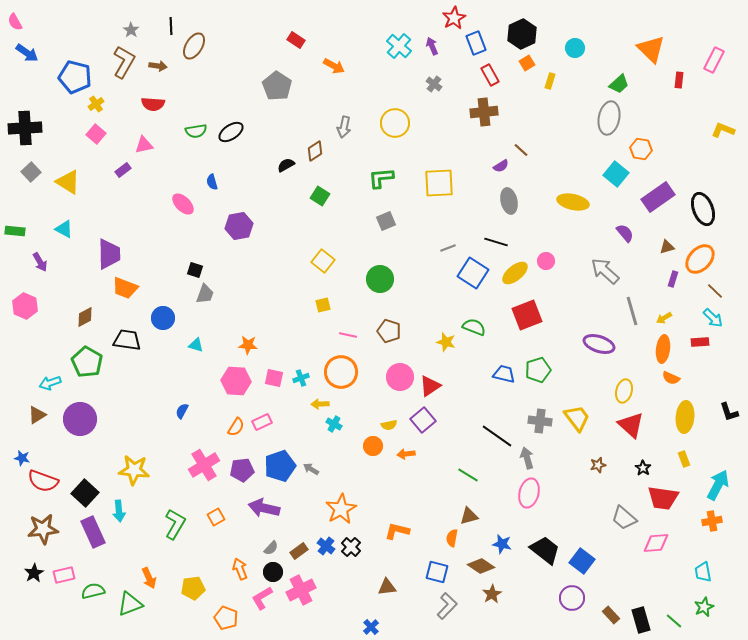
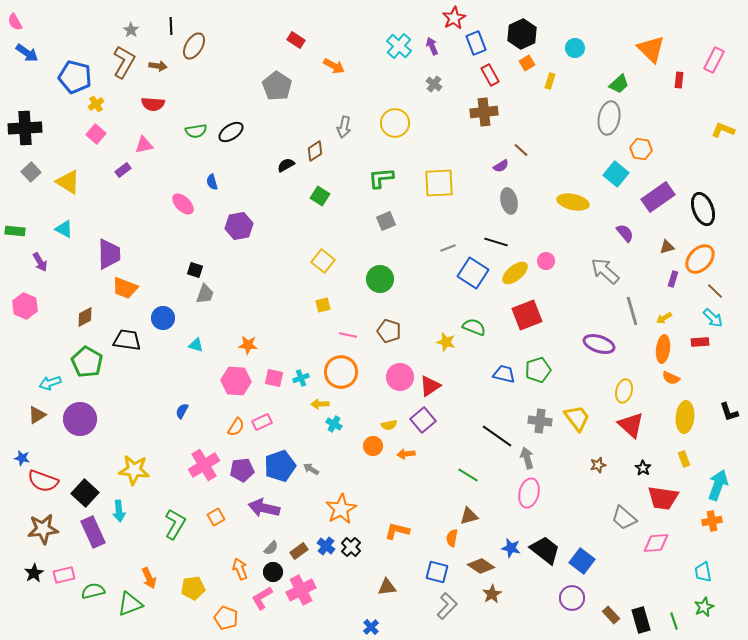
cyan arrow at (718, 485): rotated 8 degrees counterclockwise
blue star at (502, 544): moved 9 px right, 4 px down
green line at (674, 621): rotated 30 degrees clockwise
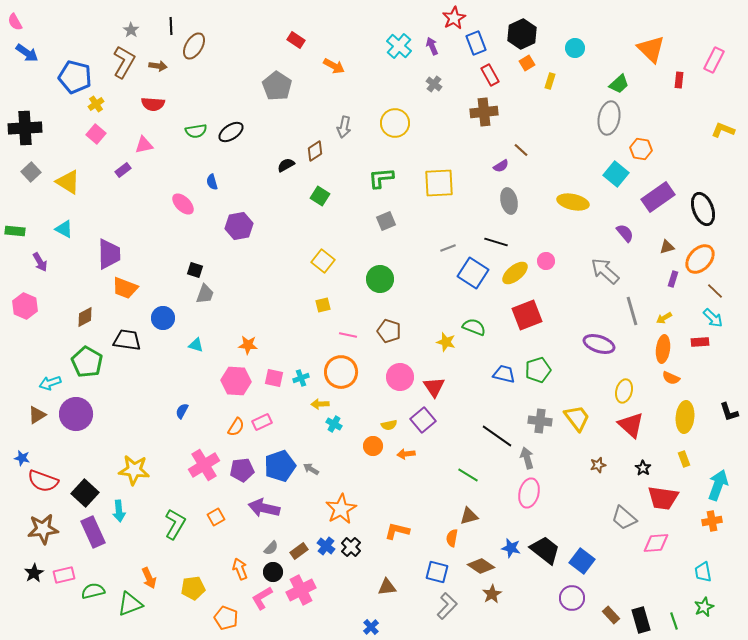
red triangle at (430, 386): moved 4 px right, 1 px down; rotated 30 degrees counterclockwise
purple circle at (80, 419): moved 4 px left, 5 px up
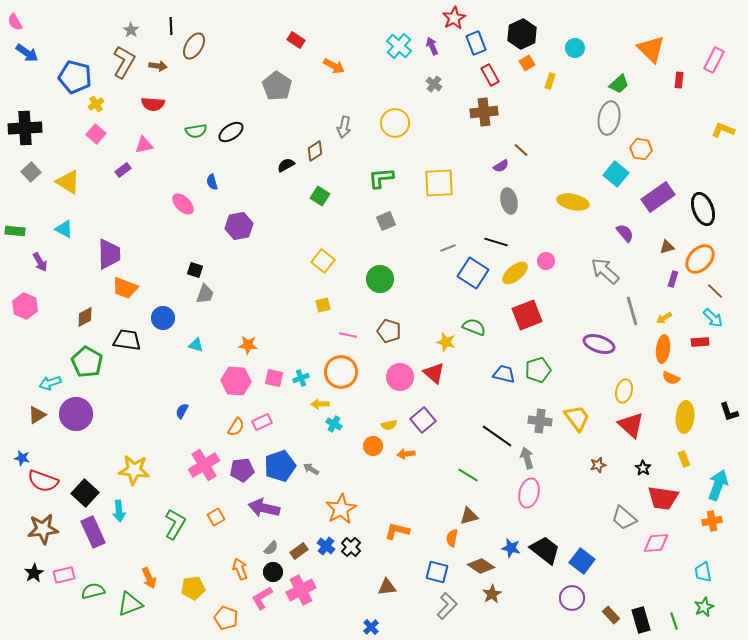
red triangle at (434, 387): moved 14 px up; rotated 15 degrees counterclockwise
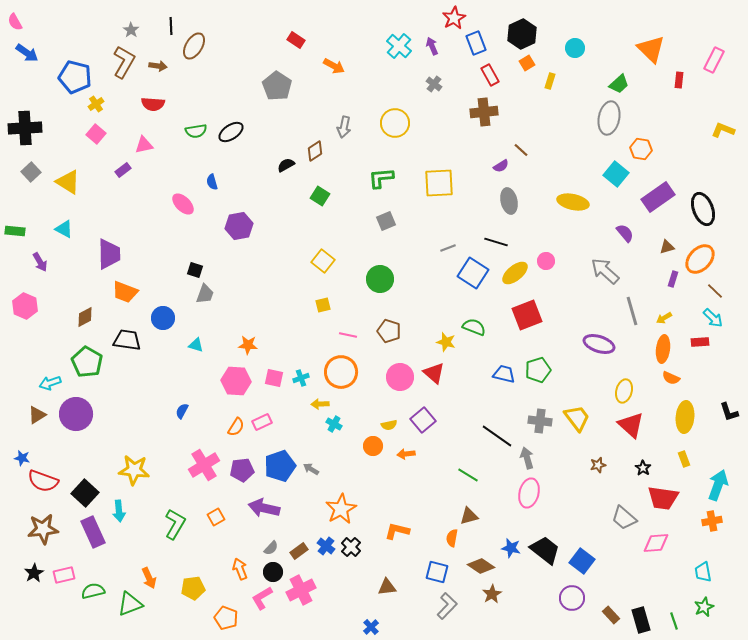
orange trapezoid at (125, 288): moved 4 px down
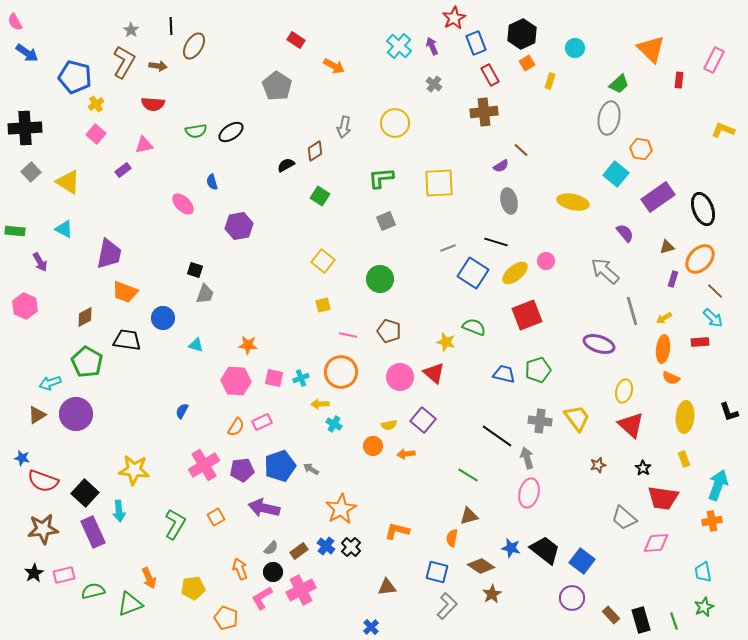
purple trapezoid at (109, 254): rotated 12 degrees clockwise
purple square at (423, 420): rotated 10 degrees counterclockwise
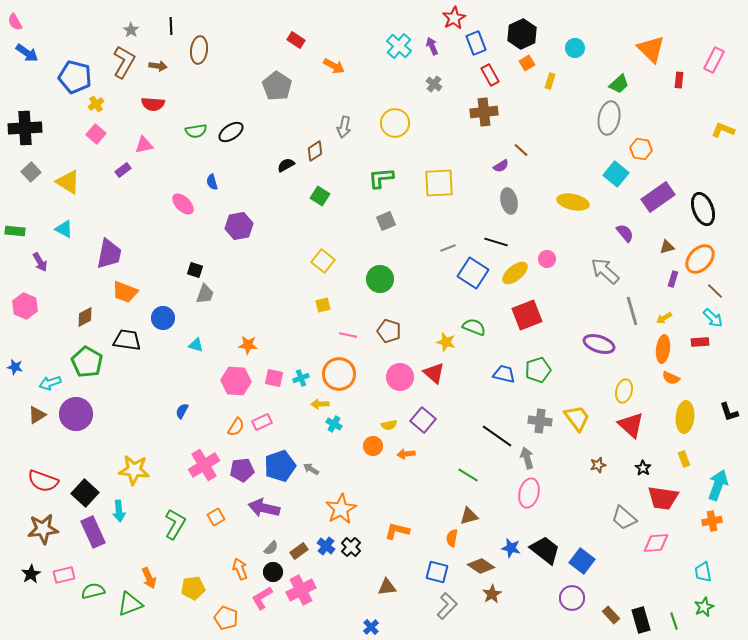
brown ellipse at (194, 46): moved 5 px right, 4 px down; rotated 24 degrees counterclockwise
pink circle at (546, 261): moved 1 px right, 2 px up
orange circle at (341, 372): moved 2 px left, 2 px down
blue star at (22, 458): moved 7 px left, 91 px up
black star at (34, 573): moved 3 px left, 1 px down
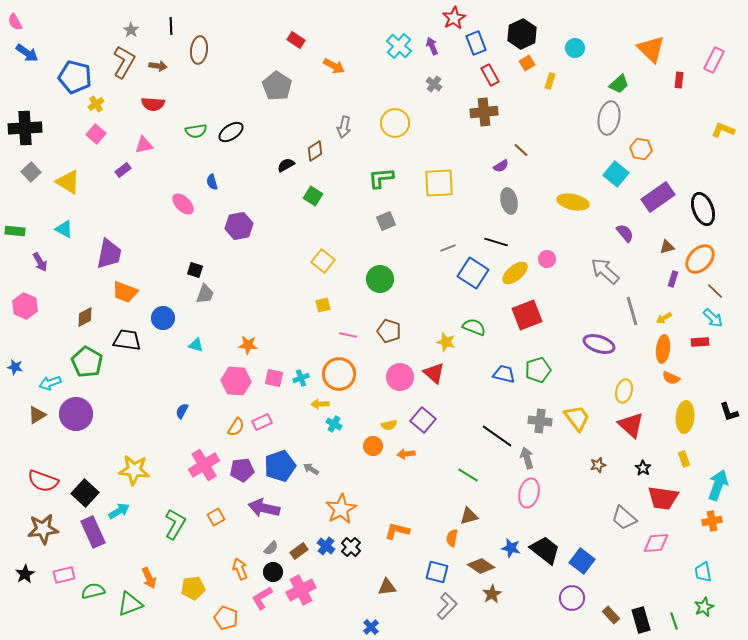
green square at (320, 196): moved 7 px left
cyan arrow at (119, 511): rotated 115 degrees counterclockwise
black star at (31, 574): moved 6 px left
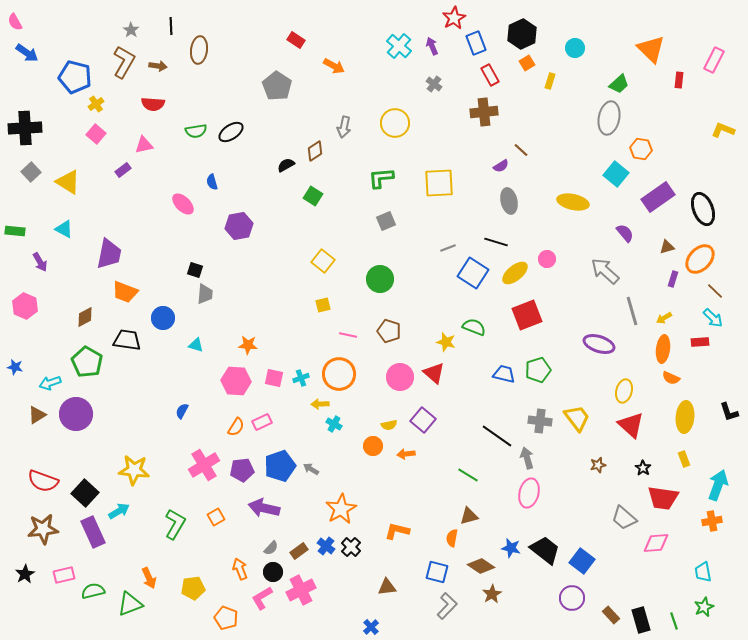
gray trapezoid at (205, 294): rotated 15 degrees counterclockwise
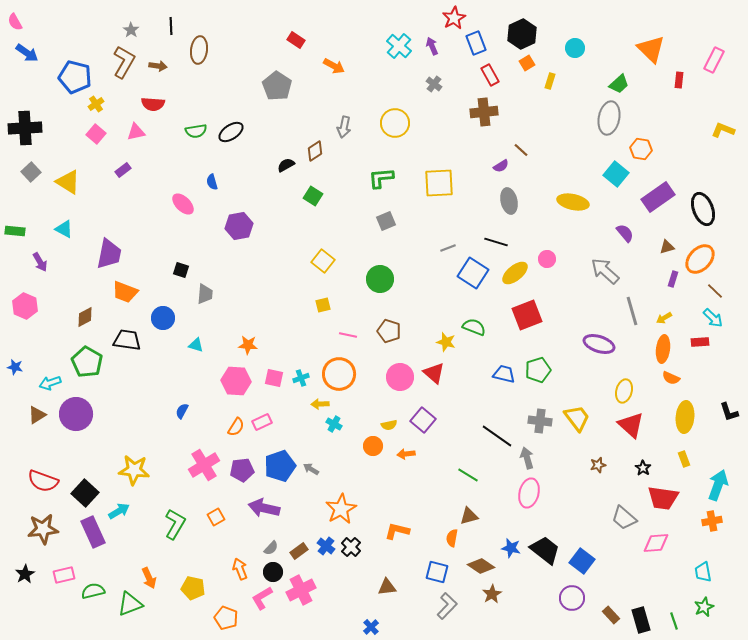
pink triangle at (144, 145): moved 8 px left, 13 px up
black square at (195, 270): moved 14 px left
yellow pentagon at (193, 588): rotated 20 degrees clockwise
